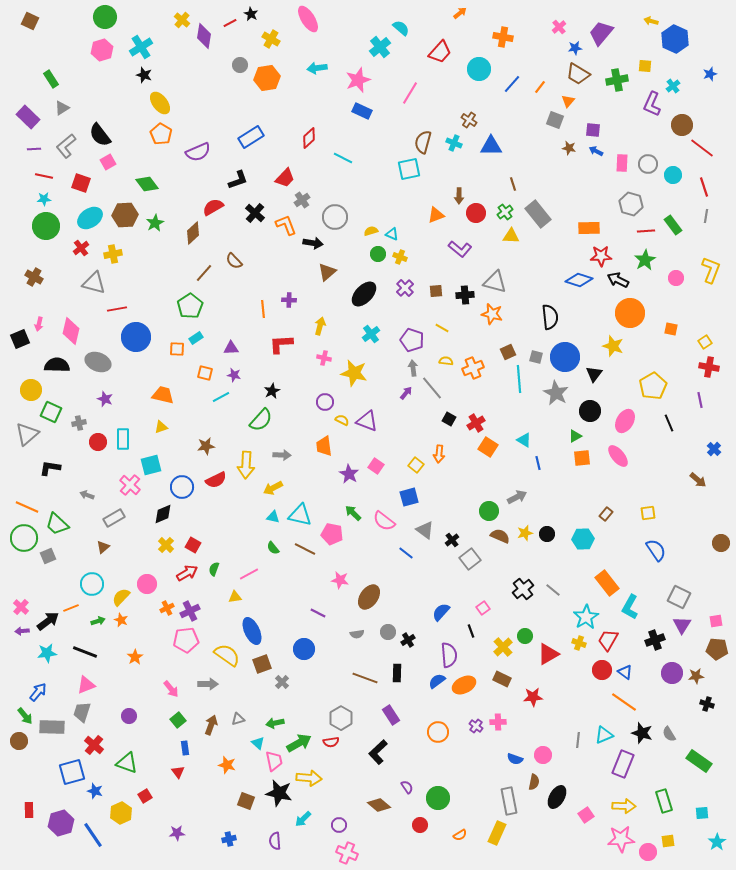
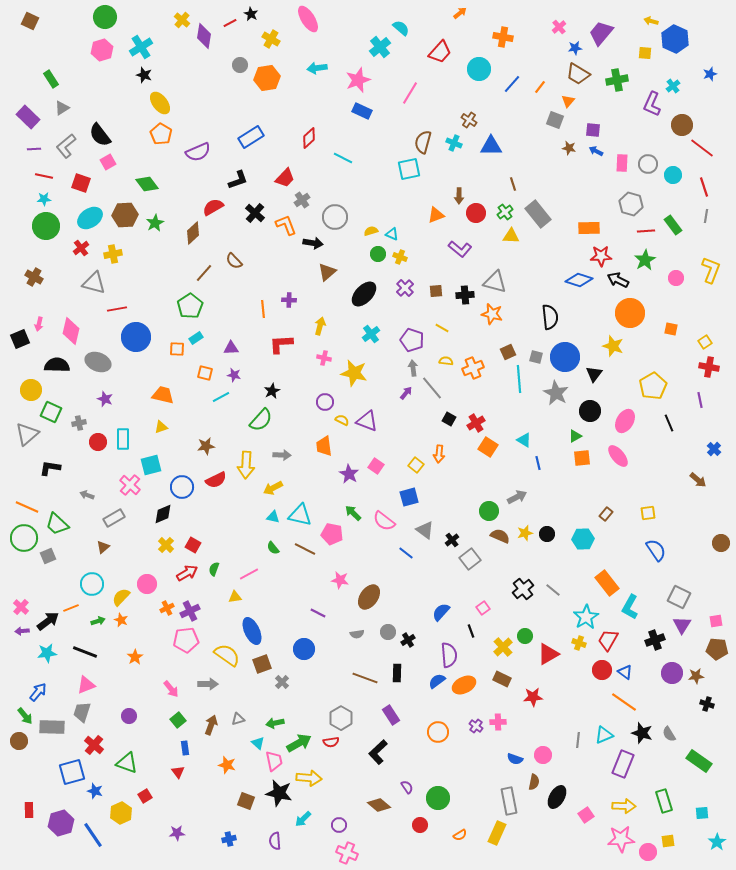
yellow square at (645, 66): moved 13 px up
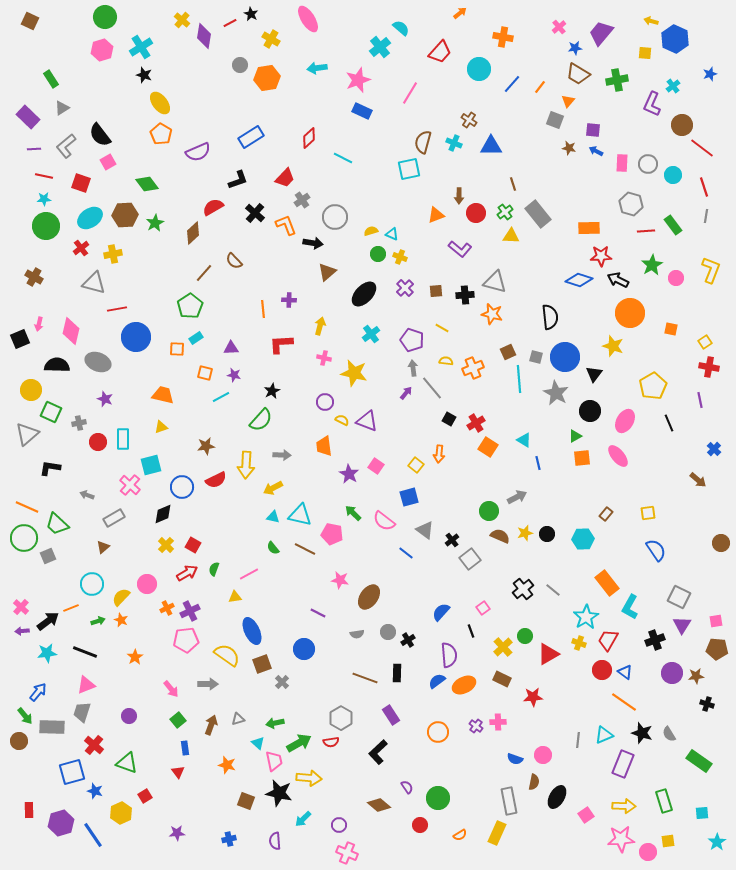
green star at (645, 260): moved 7 px right, 5 px down
